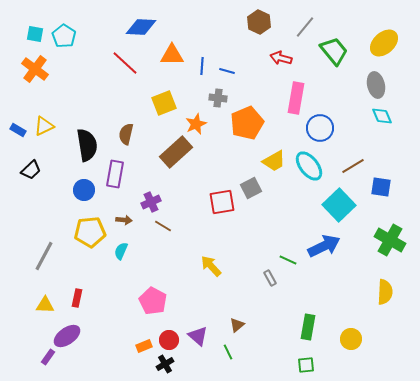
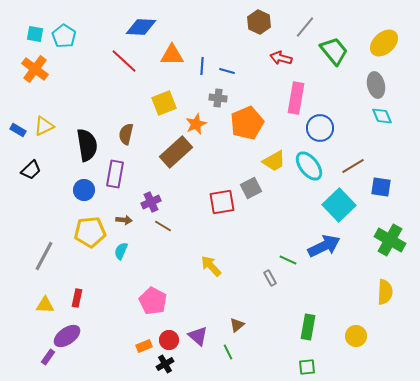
red line at (125, 63): moved 1 px left, 2 px up
yellow circle at (351, 339): moved 5 px right, 3 px up
green square at (306, 365): moved 1 px right, 2 px down
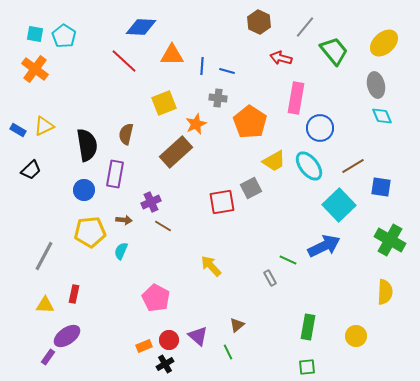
orange pentagon at (247, 123): moved 3 px right, 1 px up; rotated 16 degrees counterclockwise
red rectangle at (77, 298): moved 3 px left, 4 px up
pink pentagon at (153, 301): moved 3 px right, 3 px up
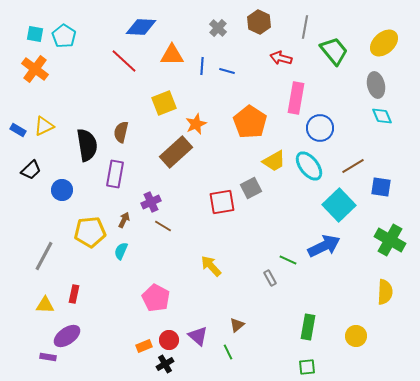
gray line at (305, 27): rotated 30 degrees counterclockwise
gray cross at (218, 98): moved 70 px up; rotated 36 degrees clockwise
brown semicircle at (126, 134): moved 5 px left, 2 px up
blue circle at (84, 190): moved 22 px left
brown arrow at (124, 220): rotated 70 degrees counterclockwise
purple rectangle at (48, 357): rotated 63 degrees clockwise
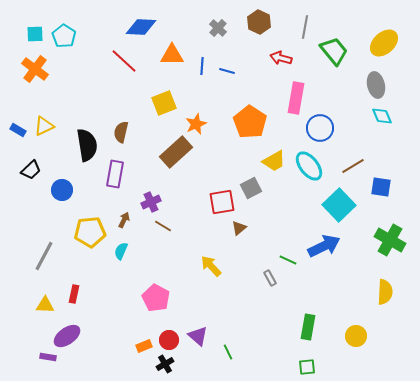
cyan square at (35, 34): rotated 12 degrees counterclockwise
brown triangle at (237, 325): moved 2 px right, 97 px up
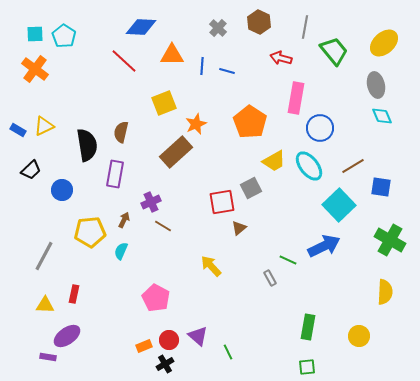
yellow circle at (356, 336): moved 3 px right
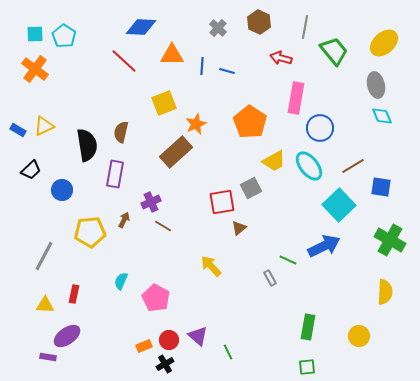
cyan semicircle at (121, 251): moved 30 px down
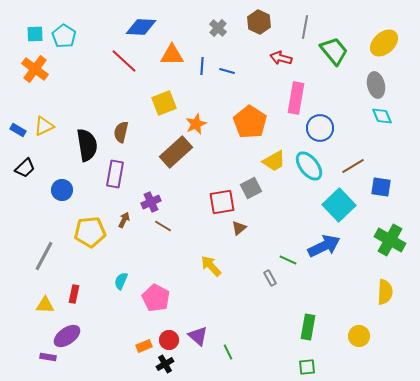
black trapezoid at (31, 170): moved 6 px left, 2 px up
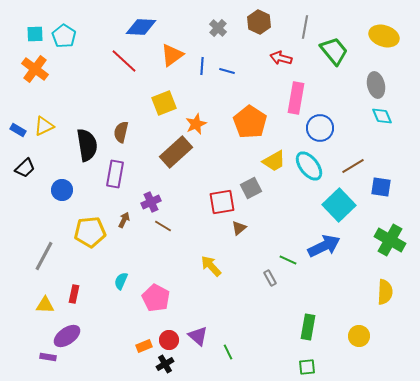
yellow ellipse at (384, 43): moved 7 px up; rotated 60 degrees clockwise
orange triangle at (172, 55): rotated 35 degrees counterclockwise
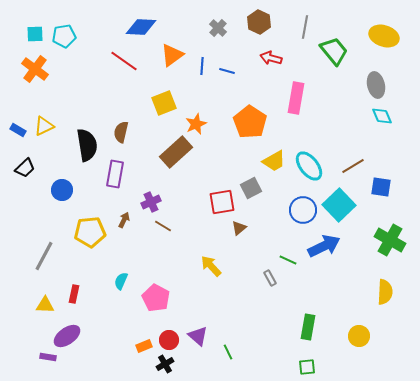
cyan pentagon at (64, 36): rotated 30 degrees clockwise
red arrow at (281, 58): moved 10 px left
red line at (124, 61): rotated 8 degrees counterclockwise
blue circle at (320, 128): moved 17 px left, 82 px down
